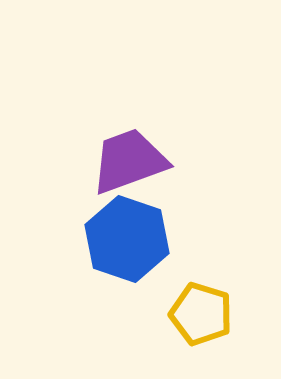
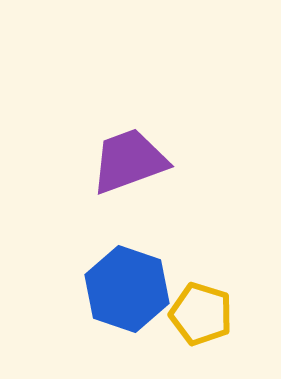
blue hexagon: moved 50 px down
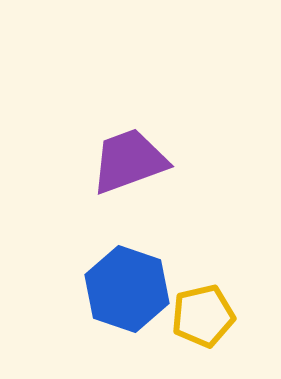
yellow pentagon: moved 2 px right, 2 px down; rotated 30 degrees counterclockwise
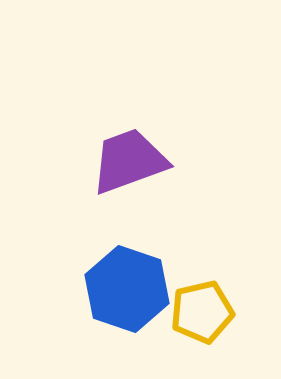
yellow pentagon: moved 1 px left, 4 px up
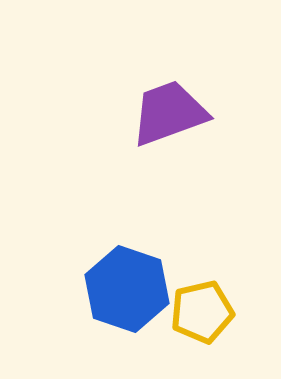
purple trapezoid: moved 40 px right, 48 px up
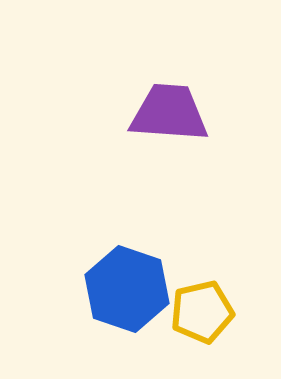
purple trapezoid: rotated 24 degrees clockwise
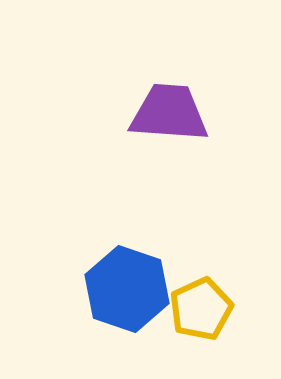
yellow pentagon: moved 1 px left, 3 px up; rotated 12 degrees counterclockwise
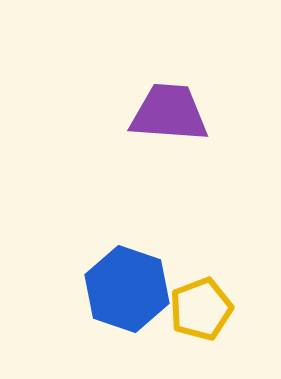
yellow pentagon: rotated 4 degrees clockwise
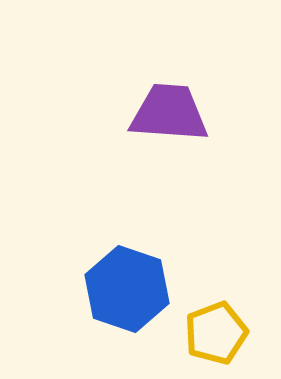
yellow pentagon: moved 15 px right, 24 px down
